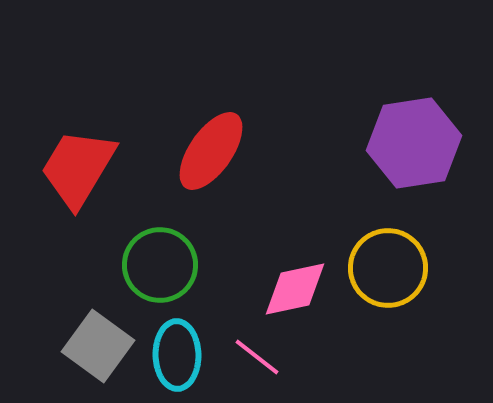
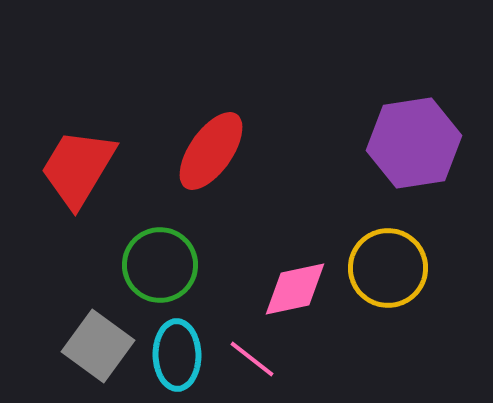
pink line: moved 5 px left, 2 px down
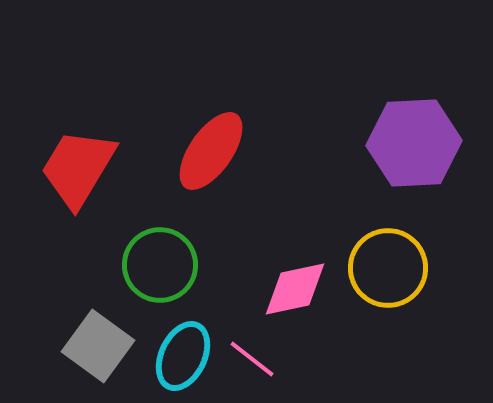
purple hexagon: rotated 6 degrees clockwise
cyan ellipse: moved 6 px right, 1 px down; rotated 26 degrees clockwise
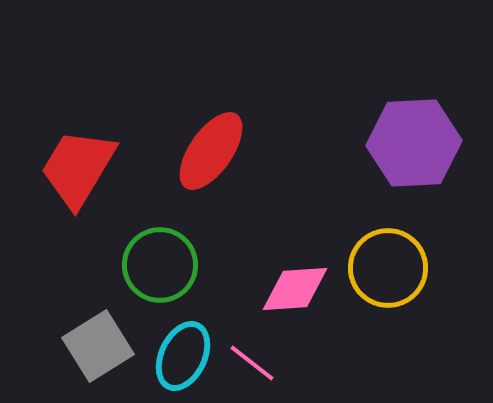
pink diamond: rotated 8 degrees clockwise
gray square: rotated 22 degrees clockwise
pink line: moved 4 px down
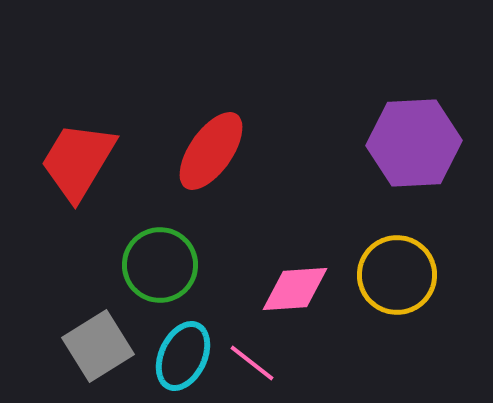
red trapezoid: moved 7 px up
yellow circle: moved 9 px right, 7 px down
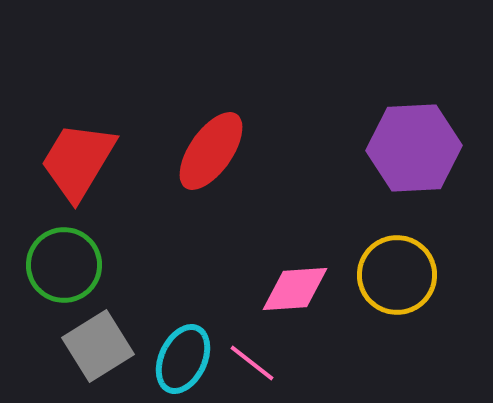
purple hexagon: moved 5 px down
green circle: moved 96 px left
cyan ellipse: moved 3 px down
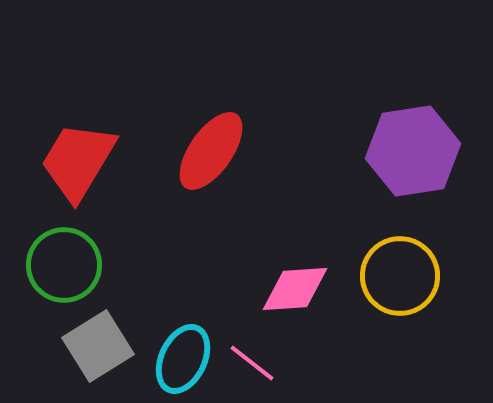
purple hexagon: moved 1 px left, 3 px down; rotated 6 degrees counterclockwise
yellow circle: moved 3 px right, 1 px down
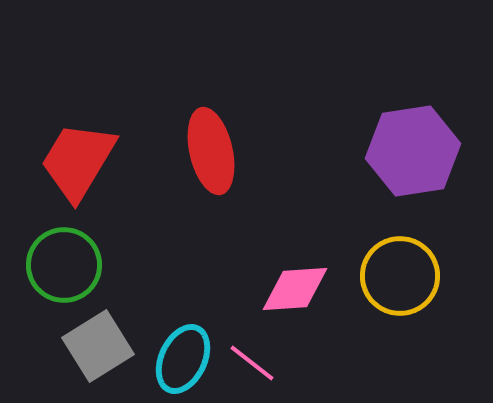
red ellipse: rotated 48 degrees counterclockwise
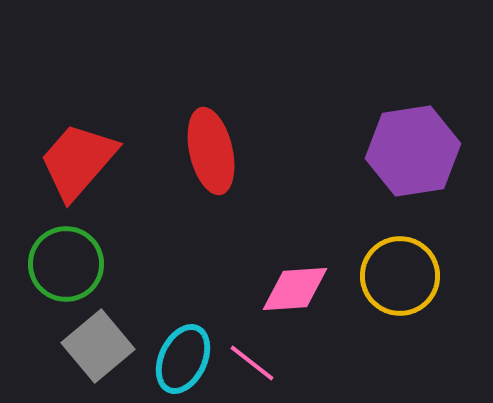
red trapezoid: rotated 10 degrees clockwise
green circle: moved 2 px right, 1 px up
gray square: rotated 8 degrees counterclockwise
